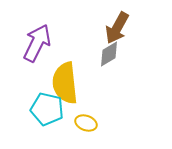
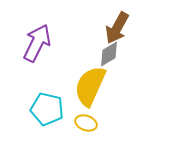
yellow semicircle: moved 25 px right, 3 px down; rotated 30 degrees clockwise
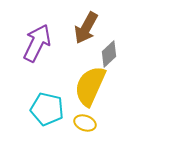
brown arrow: moved 31 px left
gray diamond: rotated 12 degrees counterclockwise
yellow ellipse: moved 1 px left
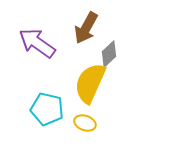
purple arrow: rotated 81 degrees counterclockwise
yellow semicircle: moved 3 px up
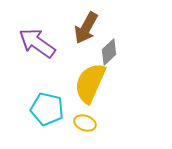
gray diamond: moved 2 px up
